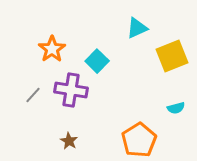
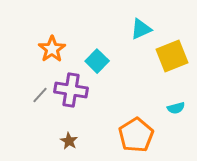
cyan triangle: moved 4 px right, 1 px down
gray line: moved 7 px right
orange pentagon: moved 3 px left, 5 px up
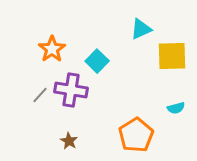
yellow square: rotated 20 degrees clockwise
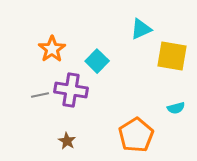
yellow square: rotated 12 degrees clockwise
gray line: rotated 36 degrees clockwise
brown star: moved 2 px left
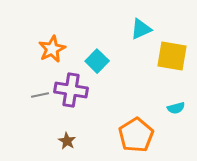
orange star: rotated 8 degrees clockwise
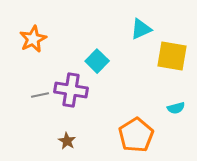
orange star: moved 19 px left, 10 px up
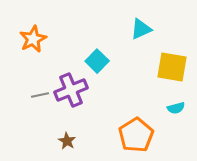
yellow square: moved 11 px down
purple cross: rotated 32 degrees counterclockwise
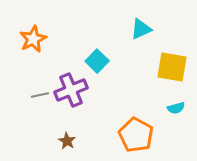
orange pentagon: rotated 12 degrees counterclockwise
